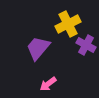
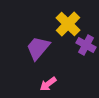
yellow cross: rotated 20 degrees counterclockwise
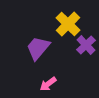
purple cross: rotated 18 degrees clockwise
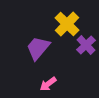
yellow cross: moved 1 px left
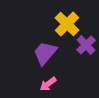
purple trapezoid: moved 7 px right, 5 px down
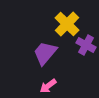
purple cross: rotated 18 degrees counterclockwise
pink arrow: moved 2 px down
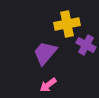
yellow cross: rotated 35 degrees clockwise
pink arrow: moved 1 px up
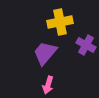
yellow cross: moved 7 px left, 2 px up
pink arrow: rotated 36 degrees counterclockwise
